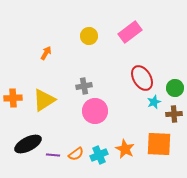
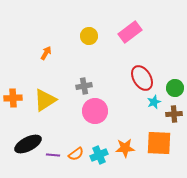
yellow triangle: moved 1 px right
orange square: moved 1 px up
orange star: moved 1 px up; rotated 30 degrees counterclockwise
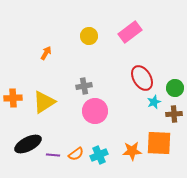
yellow triangle: moved 1 px left, 2 px down
orange star: moved 7 px right, 3 px down
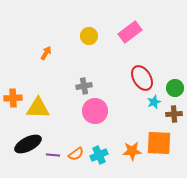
yellow triangle: moved 6 px left, 6 px down; rotated 35 degrees clockwise
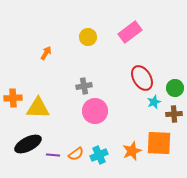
yellow circle: moved 1 px left, 1 px down
orange star: rotated 18 degrees counterclockwise
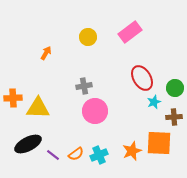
brown cross: moved 3 px down
purple line: rotated 32 degrees clockwise
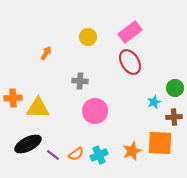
red ellipse: moved 12 px left, 16 px up
gray cross: moved 4 px left, 5 px up; rotated 14 degrees clockwise
orange square: moved 1 px right
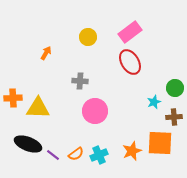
black ellipse: rotated 48 degrees clockwise
